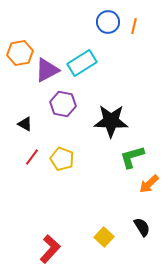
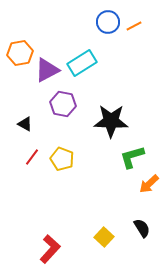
orange line: rotated 49 degrees clockwise
black semicircle: moved 1 px down
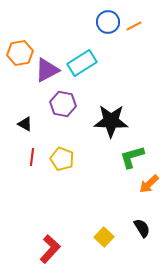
red line: rotated 30 degrees counterclockwise
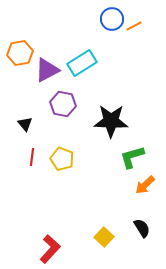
blue circle: moved 4 px right, 3 px up
black triangle: rotated 21 degrees clockwise
orange arrow: moved 4 px left, 1 px down
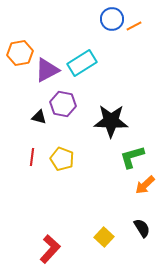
black triangle: moved 14 px right, 7 px up; rotated 35 degrees counterclockwise
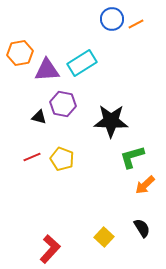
orange line: moved 2 px right, 2 px up
purple triangle: rotated 24 degrees clockwise
red line: rotated 60 degrees clockwise
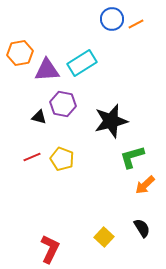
black star: rotated 16 degrees counterclockwise
red L-shape: rotated 16 degrees counterclockwise
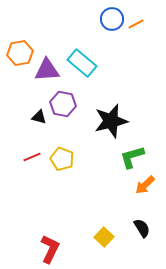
cyan rectangle: rotated 72 degrees clockwise
